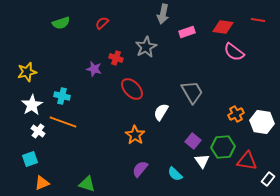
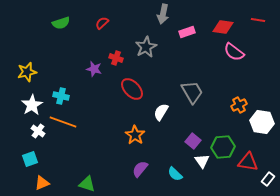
cyan cross: moved 1 px left
orange cross: moved 3 px right, 9 px up
red triangle: moved 1 px right, 1 px down
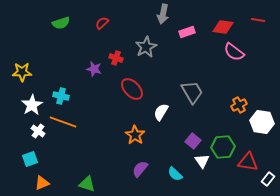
yellow star: moved 5 px left; rotated 12 degrees clockwise
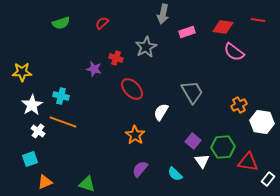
orange triangle: moved 3 px right, 1 px up
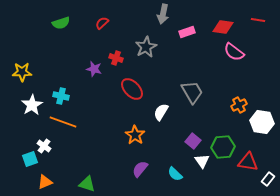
white cross: moved 6 px right, 15 px down
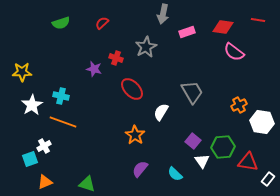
white cross: rotated 24 degrees clockwise
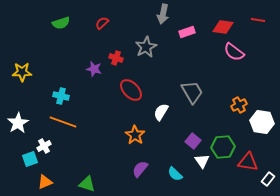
red ellipse: moved 1 px left, 1 px down
white star: moved 14 px left, 18 px down
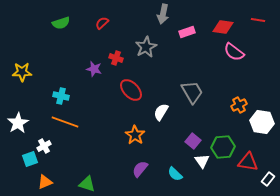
orange line: moved 2 px right
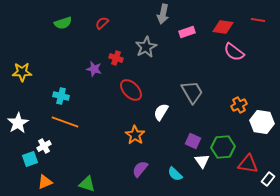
green semicircle: moved 2 px right
purple square: rotated 14 degrees counterclockwise
red triangle: moved 2 px down
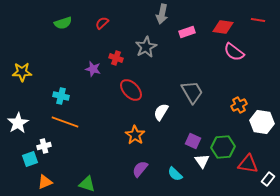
gray arrow: moved 1 px left
purple star: moved 1 px left
white cross: rotated 16 degrees clockwise
